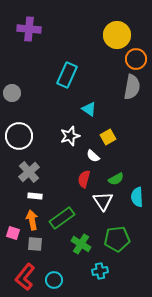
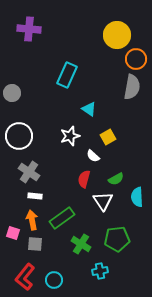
gray cross: rotated 15 degrees counterclockwise
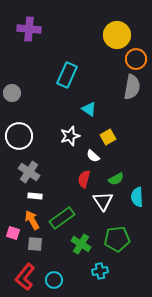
orange arrow: rotated 18 degrees counterclockwise
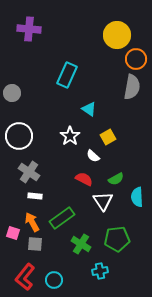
white star: rotated 18 degrees counterclockwise
red semicircle: rotated 102 degrees clockwise
orange arrow: moved 2 px down
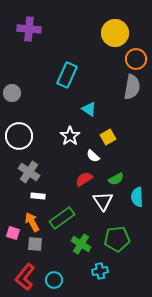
yellow circle: moved 2 px left, 2 px up
red semicircle: rotated 60 degrees counterclockwise
white rectangle: moved 3 px right
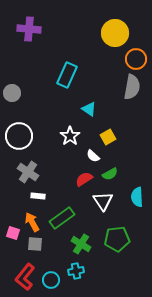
gray cross: moved 1 px left
green semicircle: moved 6 px left, 5 px up
cyan cross: moved 24 px left
cyan circle: moved 3 px left
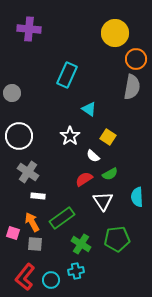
yellow square: rotated 28 degrees counterclockwise
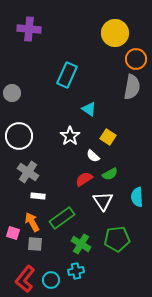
red L-shape: moved 2 px down
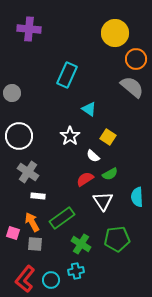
gray semicircle: rotated 60 degrees counterclockwise
red semicircle: moved 1 px right
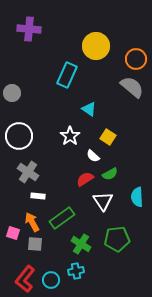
yellow circle: moved 19 px left, 13 px down
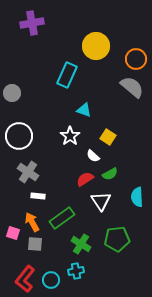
purple cross: moved 3 px right, 6 px up; rotated 15 degrees counterclockwise
cyan triangle: moved 5 px left, 1 px down; rotated 14 degrees counterclockwise
white triangle: moved 2 px left
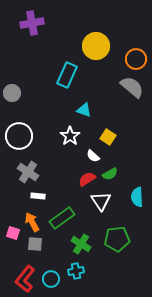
red semicircle: moved 2 px right
cyan circle: moved 1 px up
